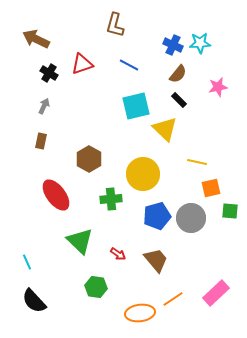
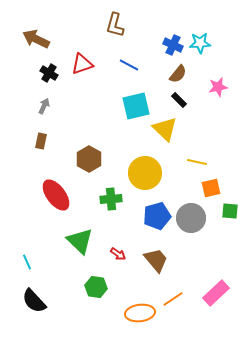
yellow circle: moved 2 px right, 1 px up
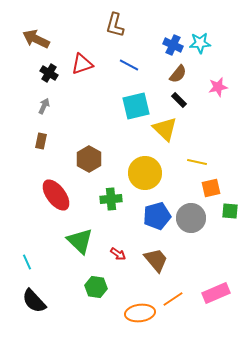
pink rectangle: rotated 20 degrees clockwise
